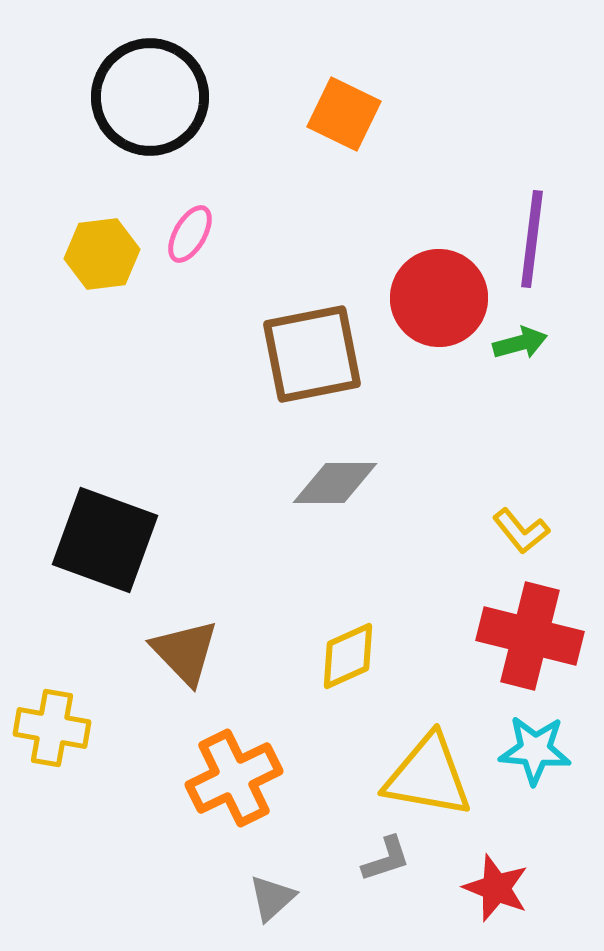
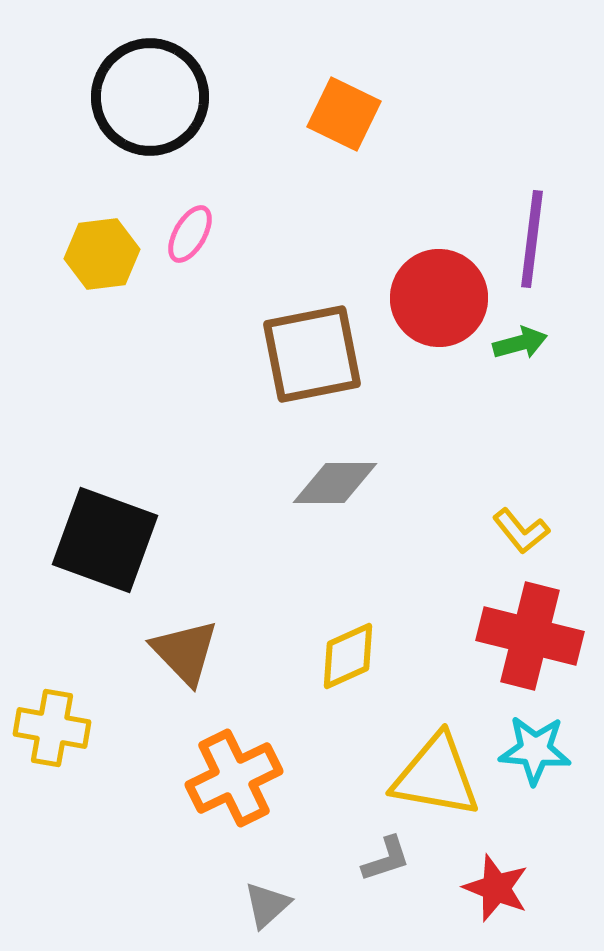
yellow triangle: moved 8 px right
gray triangle: moved 5 px left, 7 px down
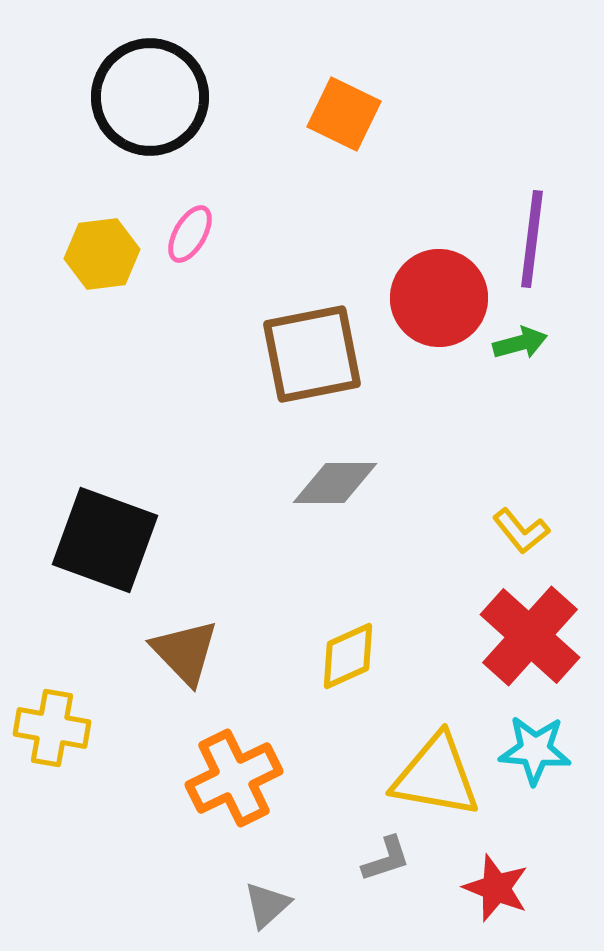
red cross: rotated 28 degrees clockwise
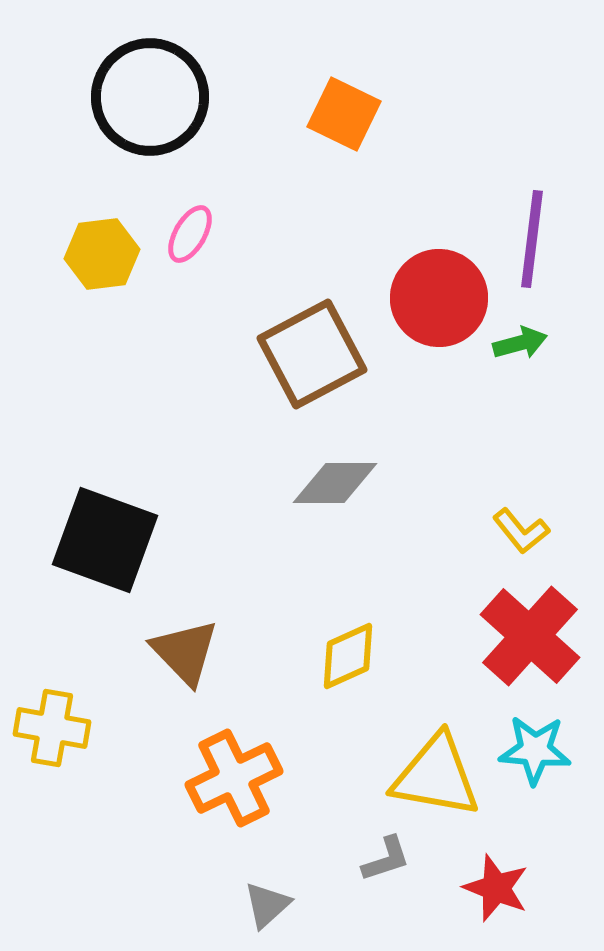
brown square: rotated 17 degrees counterclockwise
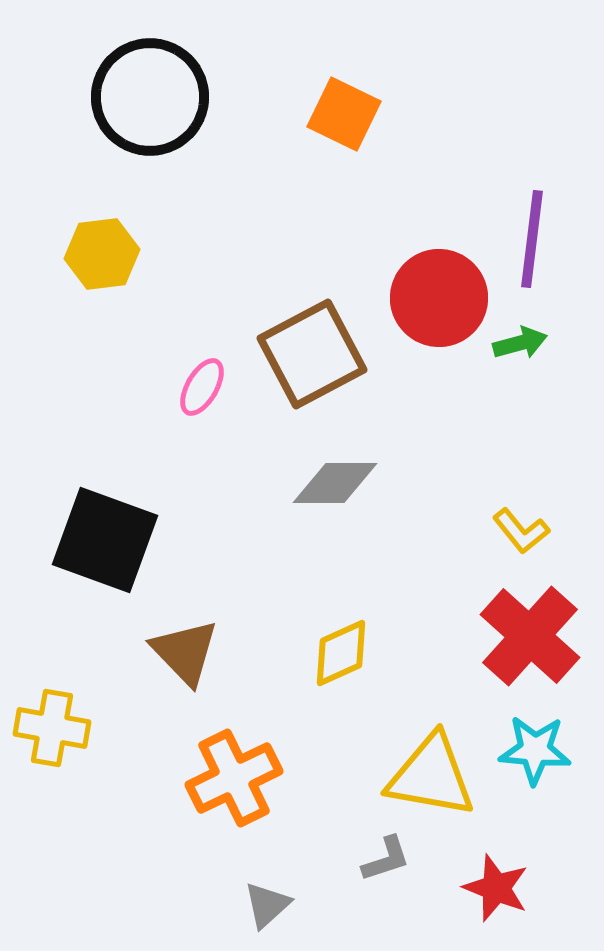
pink ellipse: moved 12 px right, 153 px down
yellow diamond: moved 7 px left, 3 px up
yellow triangle: moved 5 px left
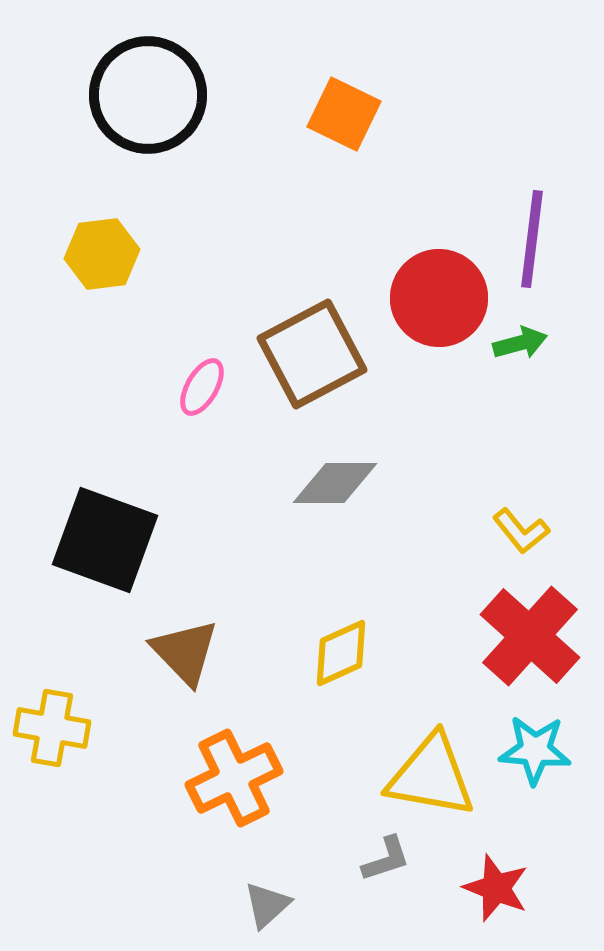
black circle: moved 2 px left, 2 px up
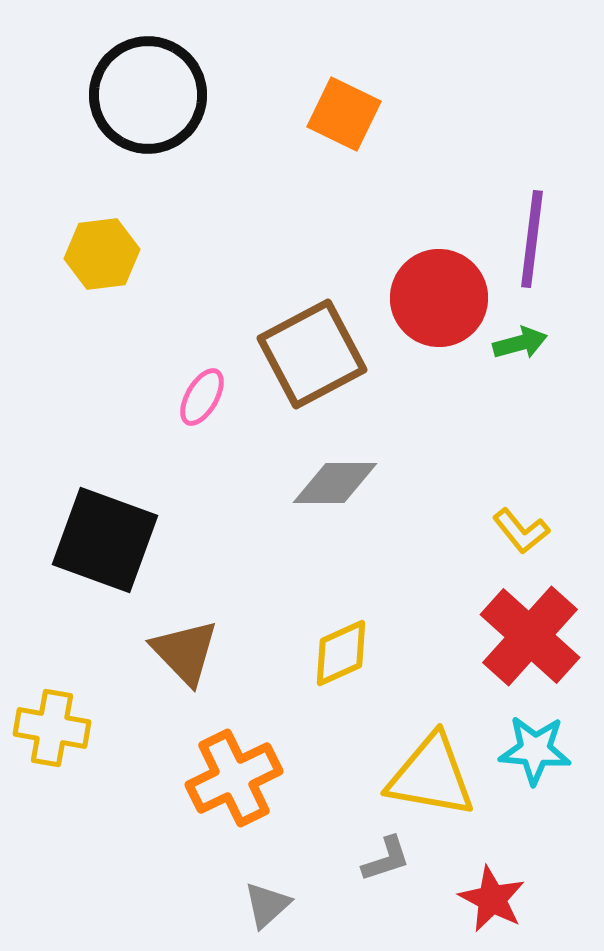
pink ellipse: moved 10 px down
red star: moved 4 px left, 11 px down; rotated 6 degrees clockwise
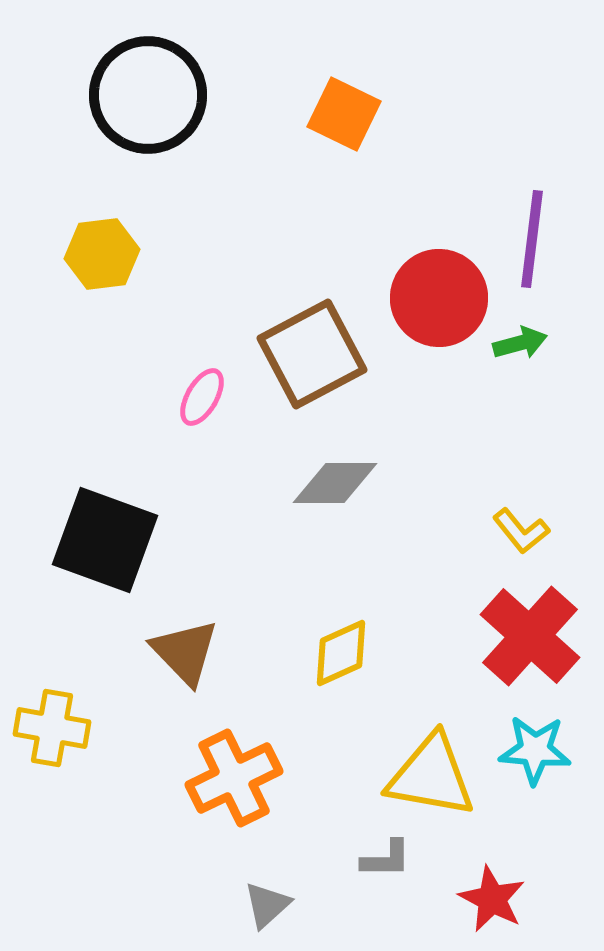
gray L-shape: rotated 18 degrees clockwise
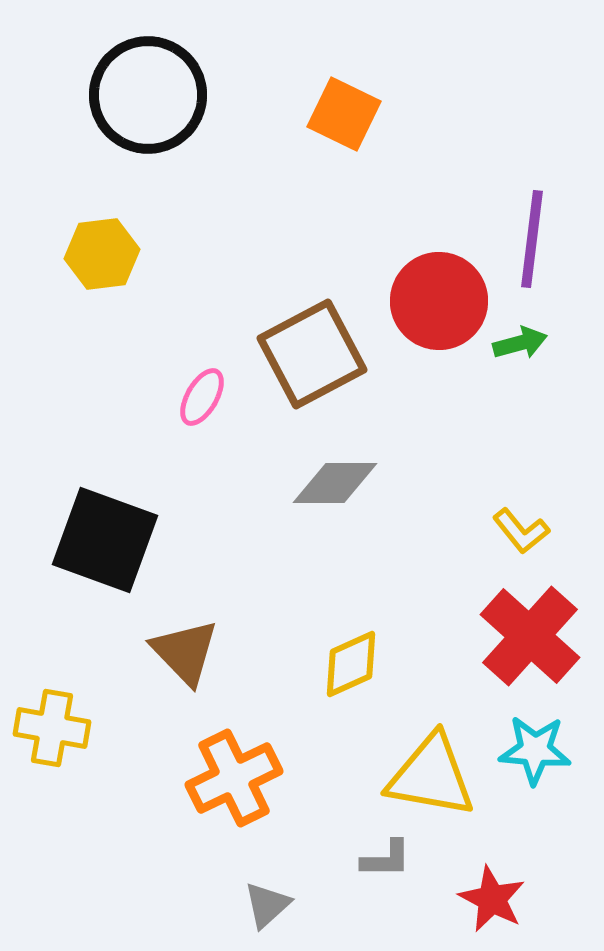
red circle: moved 3 px down
yellow diamond: moved 10 px right, 11 px down
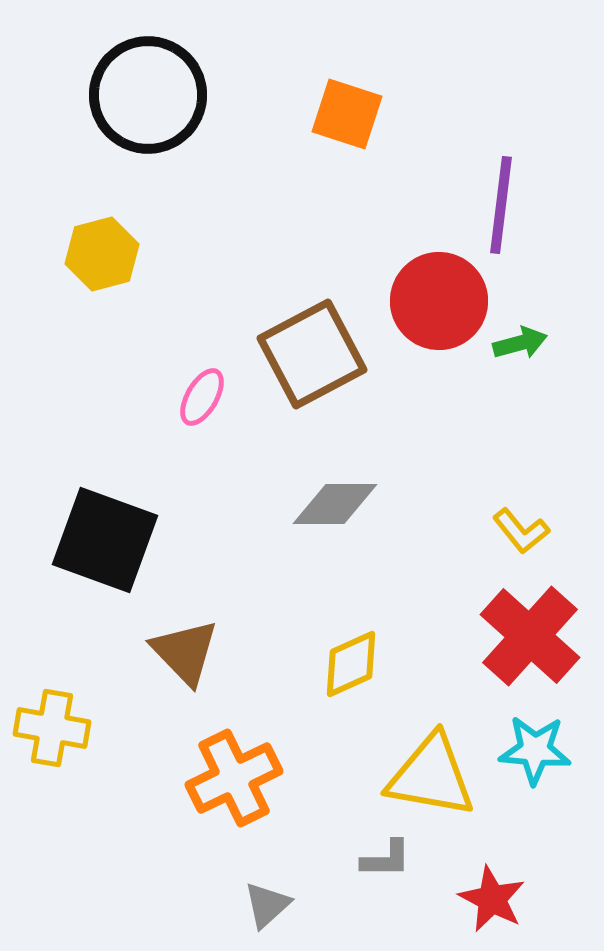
orange square: moved 3 px right; rotated 8 degrees counterclockwise
purple line: moved 31 px left, 34 px up
yellow hexagon: rotated 8 degrees counterclockwise
gray diamond: moved 21 px down
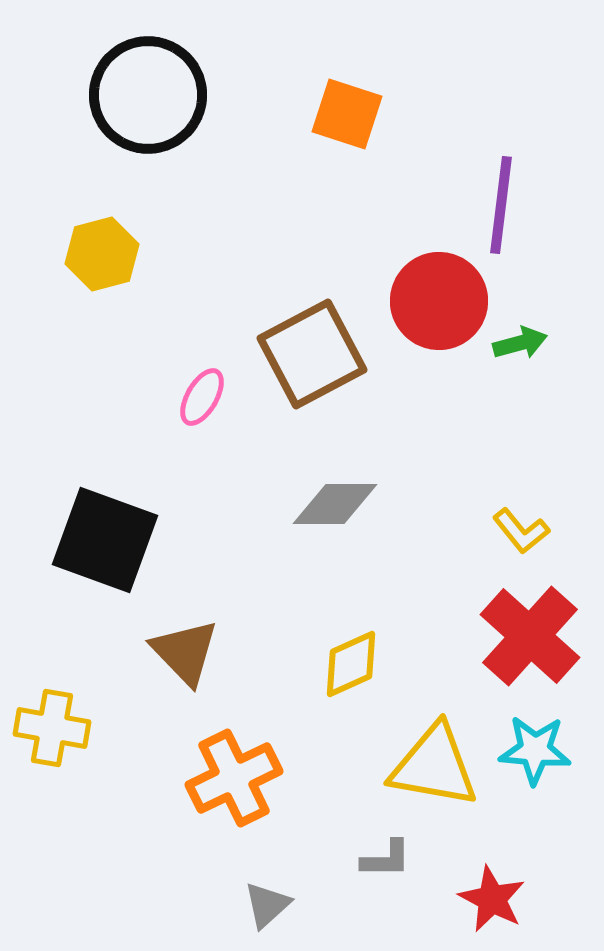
yellow triangle: moved 3 px right, 10 px up
